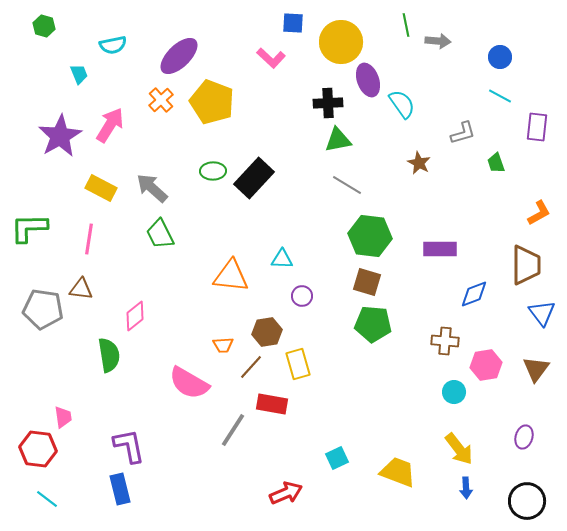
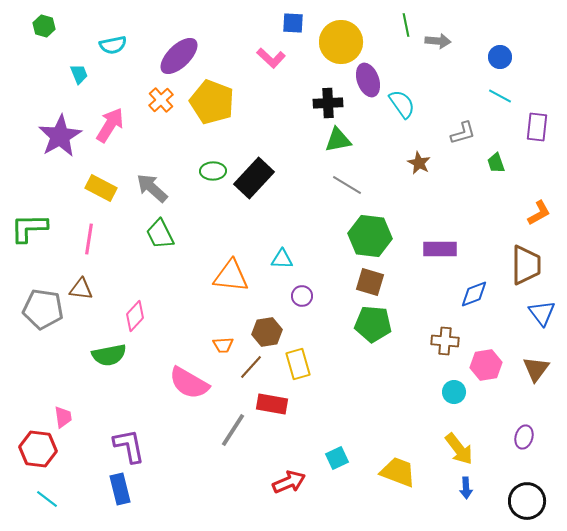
brown square at (367, 282): moved 3 px right
pink diamond at (135, 316): rotated 8 degrees counterclockwise
green semicircle at (109, 355): rotated 88 degrees clockwise
red arrow at (286, 493): moved 3 px right, 11 px up
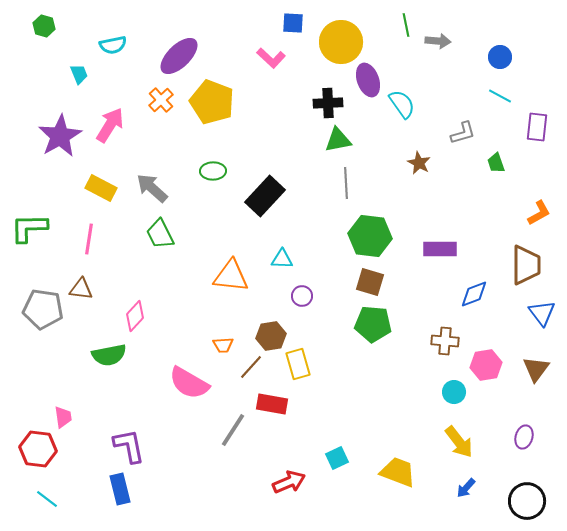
black rectangle at (254, 178): moved 11 px right, 18 px down
gray line at (347, 185): moved 1 px left, 2 px up; rotated 56 degrees clockwise
brown hexagon at (267, 332): moved 4 px right, 4 px down
yellow arrow at (459, 449): moved 7 px up
blue arrow at (466, 488): rotated 45 degrees clockwise
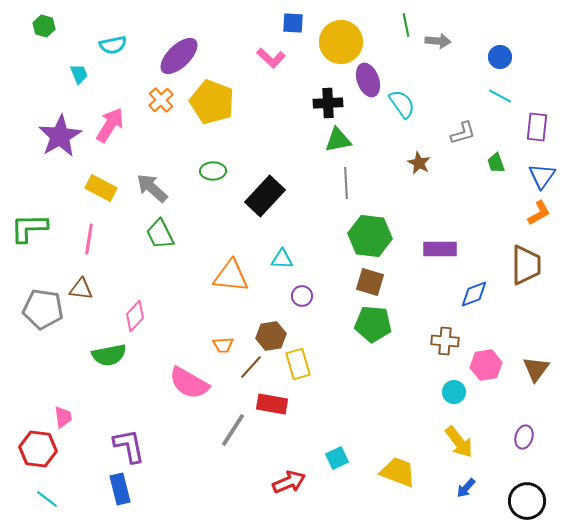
blue triangle at (542, 313): moved 137 px up; rotated 12 degrees clockwise
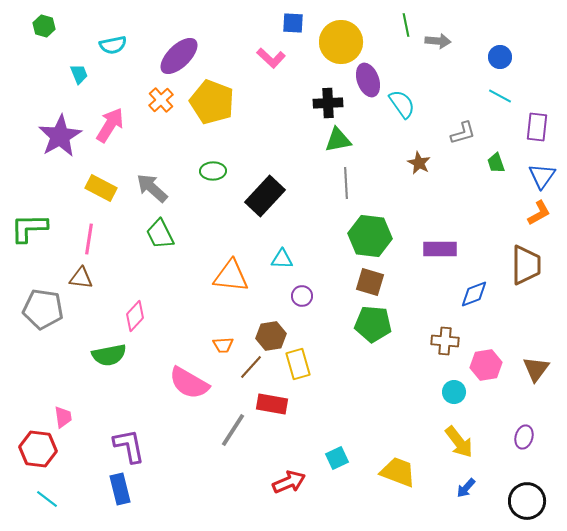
brown triangle at (81, 289): moved 11 px up
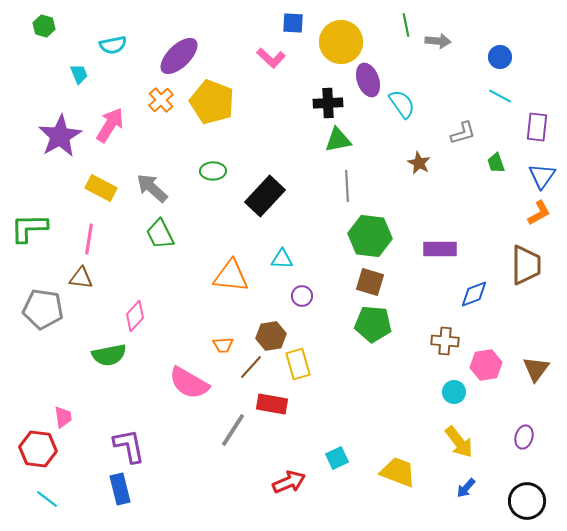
gray line at (346, 183): moved 1 px right, 3 px down
